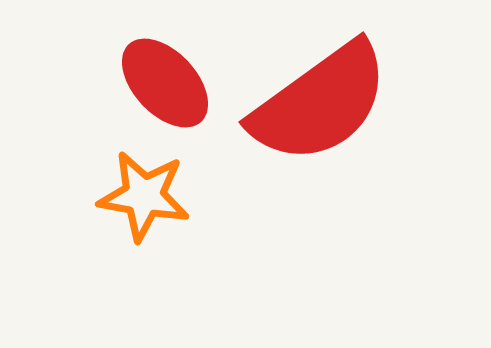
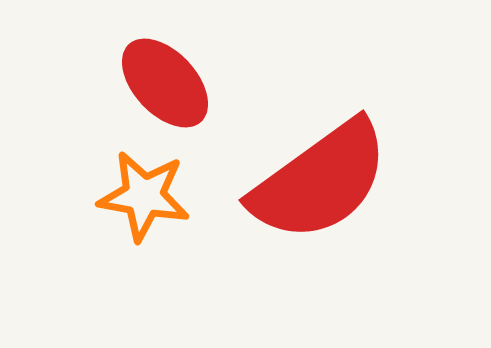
red semicircle: moved 78 px down
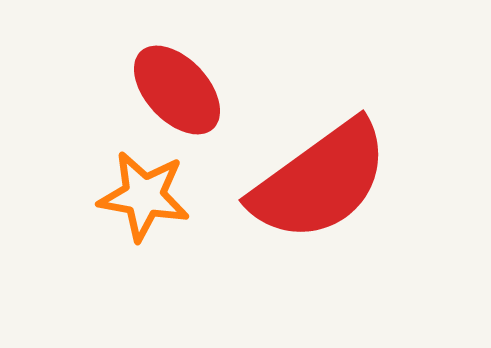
red ellipse: moved 12 px right, 7 px down
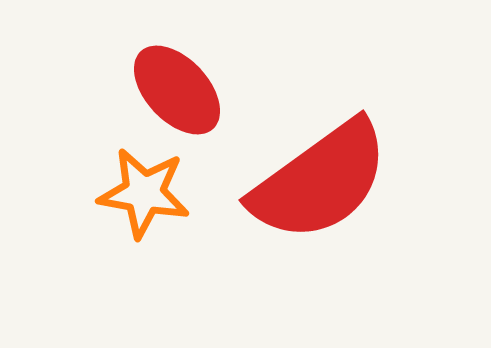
orange star: moved 3 px up
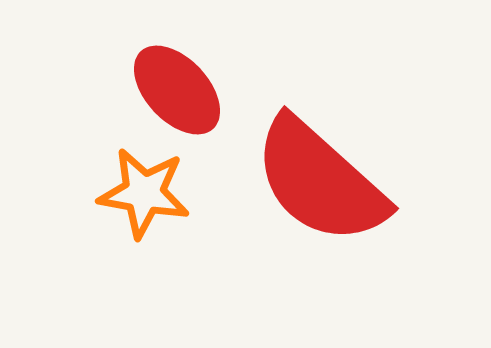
red semicircle: rotated 78 degrees clockwise
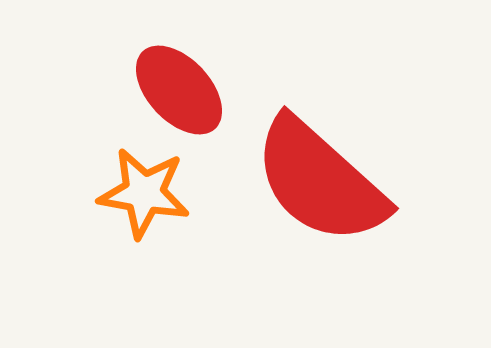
red ellipse: moved 2 px right
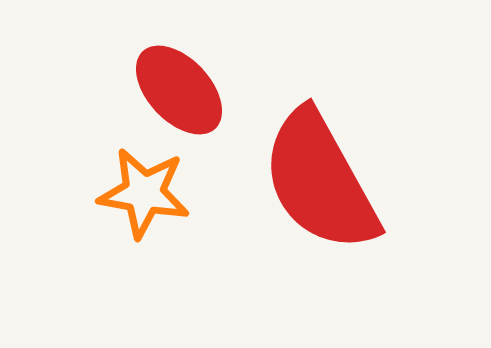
red semicircle: rotated 19 degrees clockwise
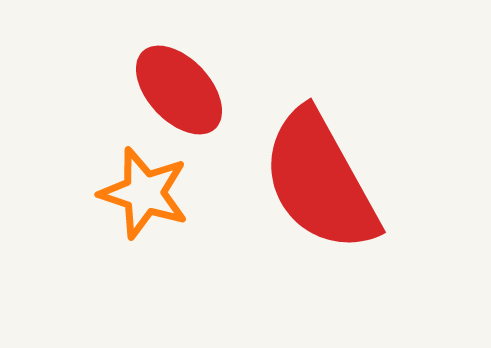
orange star: rotated 8 degrees clockwise
